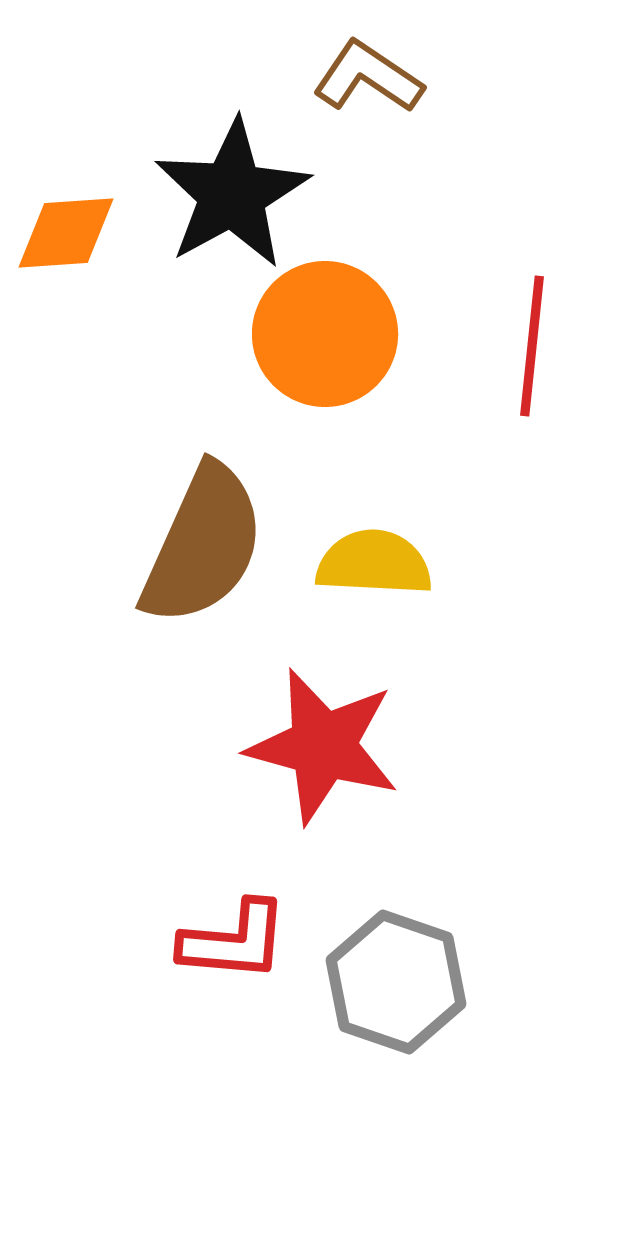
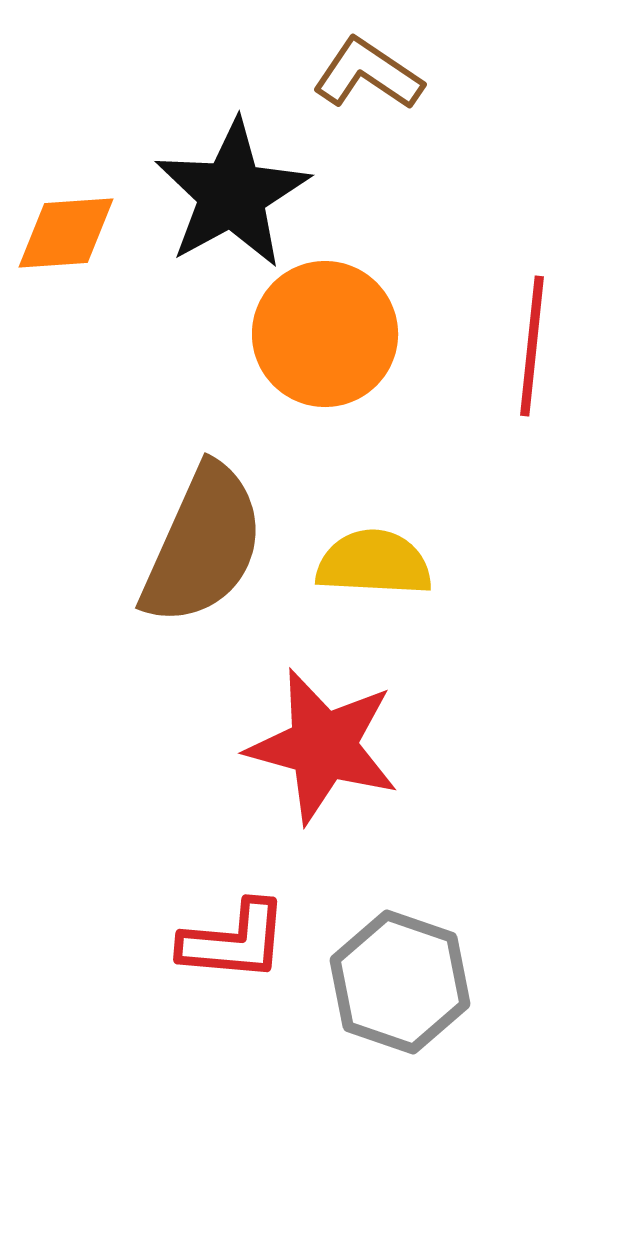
brown L-shape: moved 3 px up
gray hexagon: moved 4 px right
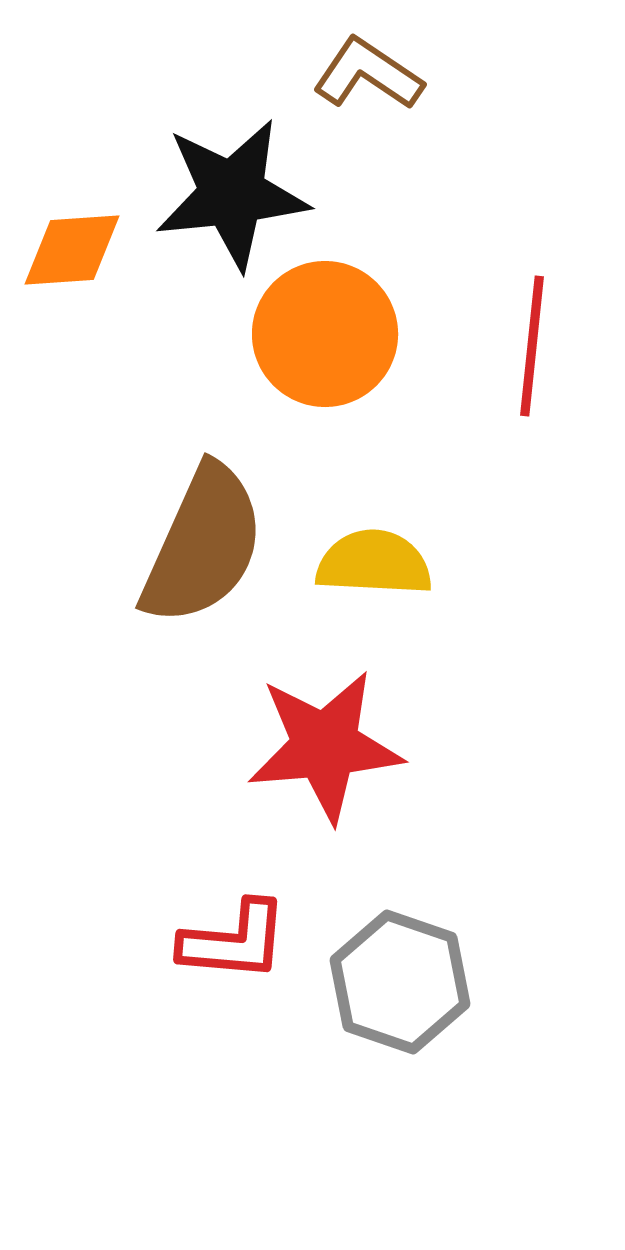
black star: rotated 23 degrees clockwise
orange diamond: moved 6 px right, 17 px down
red star: moved 2 px right; rotated 20 degrees counterclockwise
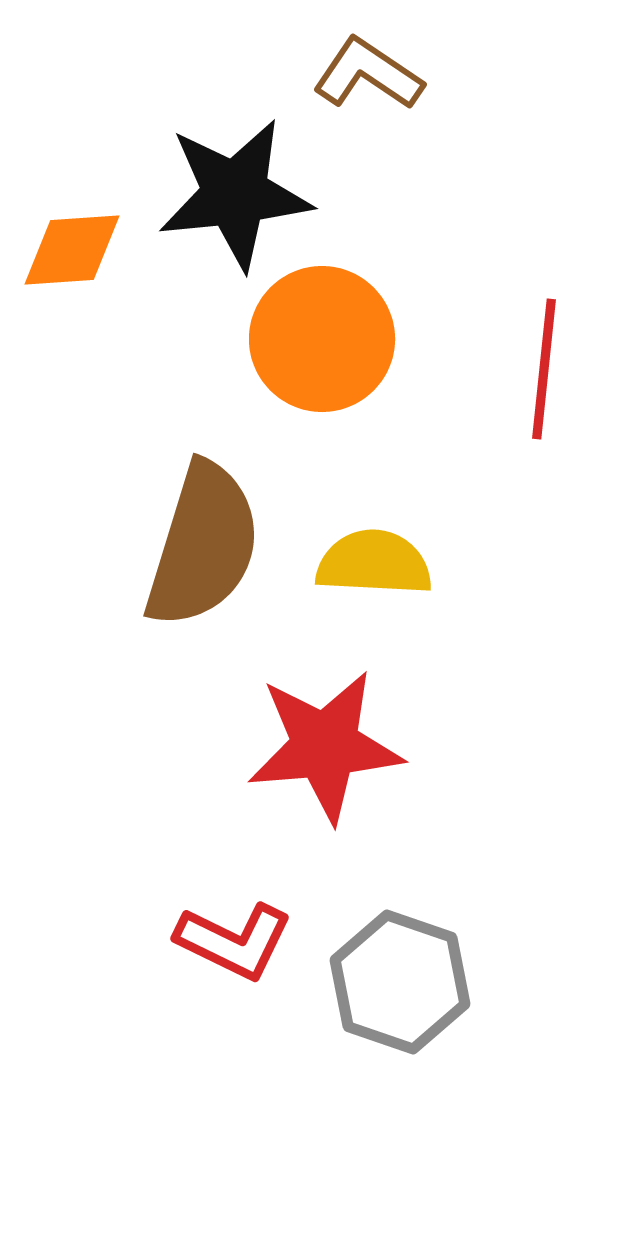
black star: moved 3 px right
orange circle: moved 3 px left, 5 px down
red line: moved 12 px right, 23 px down
brown semicircle: rotated 7 degrees counterclockwise
red L-shape: rotated 21 degrees clockwise
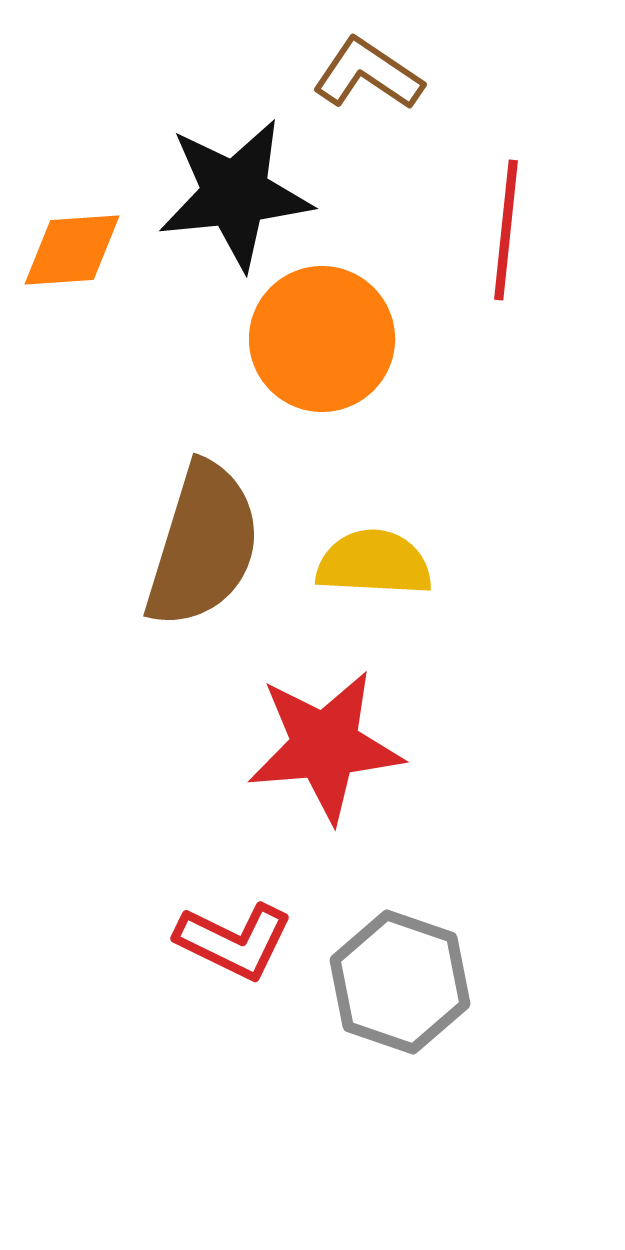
red line: moved 38 px left, 139 px up
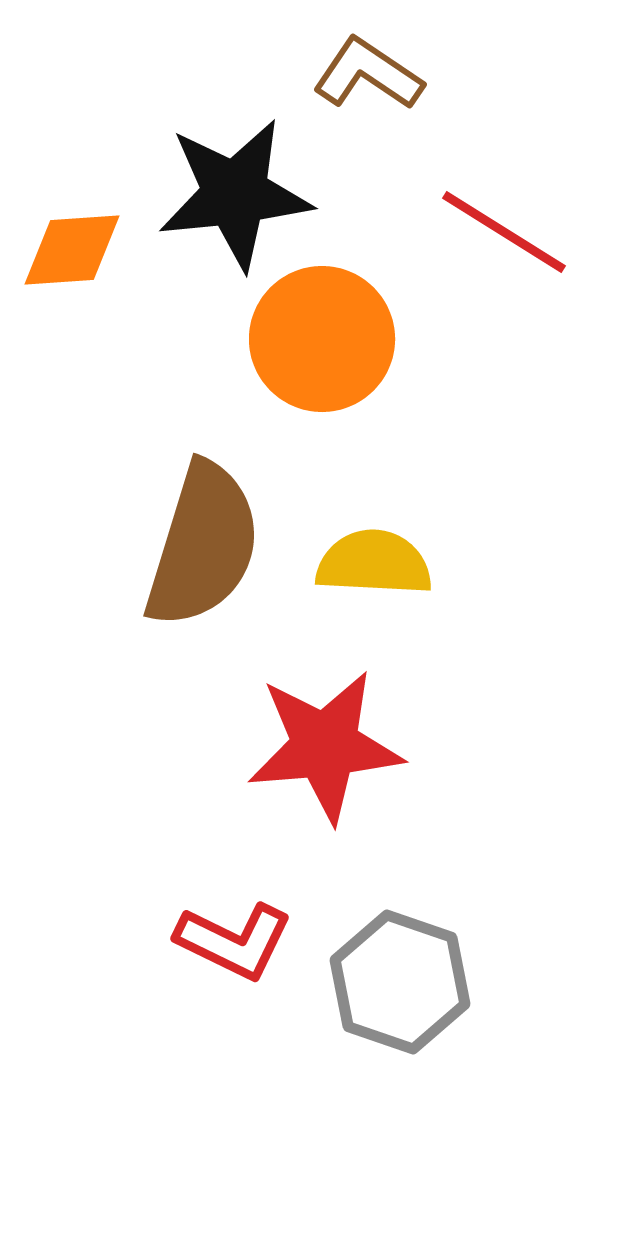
red line: moved 2 px left, 2 px down; rotated 64 degrees counterclockwise
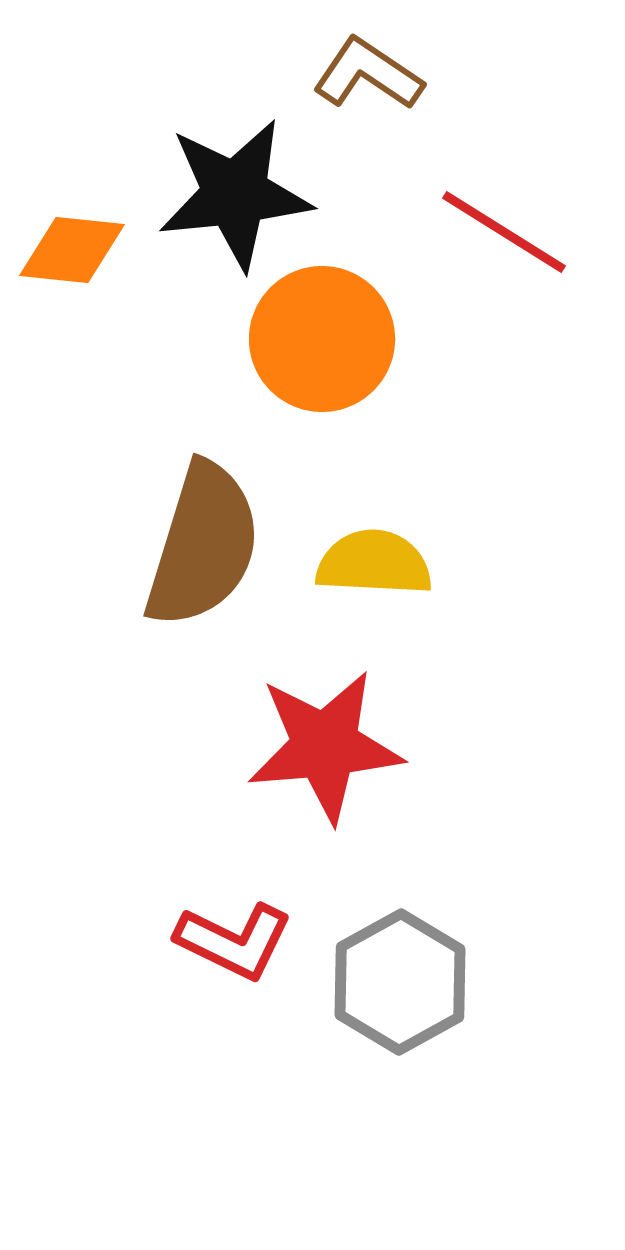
orange diamond: rotated 10 degrees clockwise
gray hexagon: rotated 12 degrees clockwise
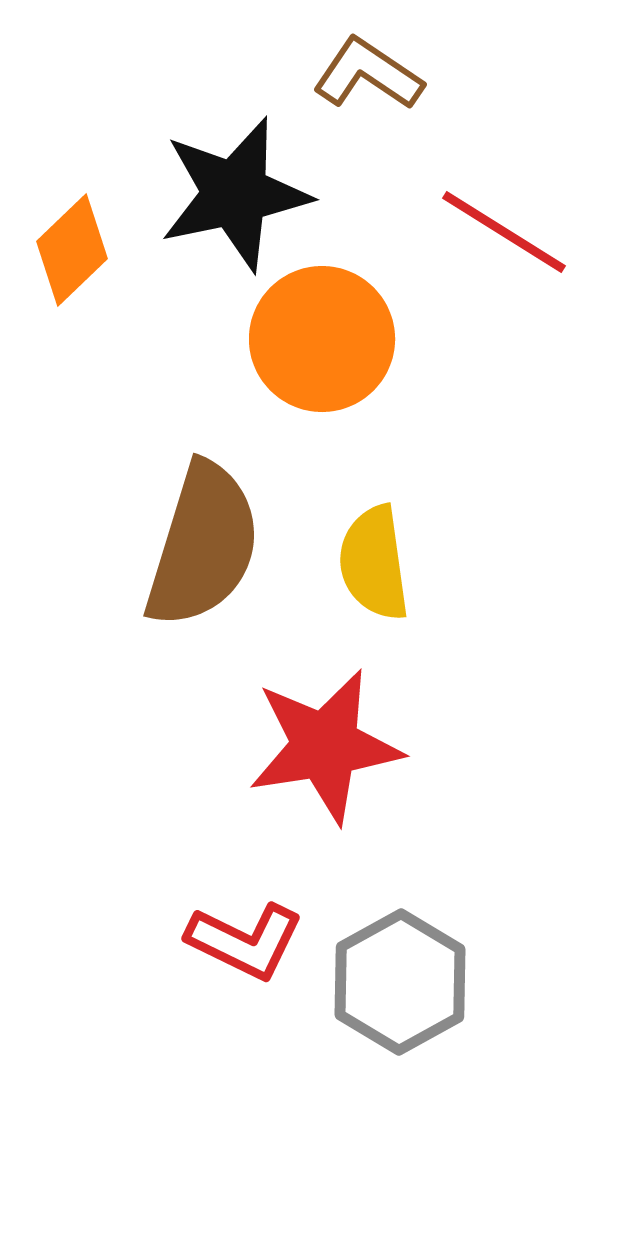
black star: rotated 6 degrees counterclockwise
orange diamond: rotated 50 degrees counterclockwise
yellow semicircle: rotated 101 degrees counterclockwise
red star: rotated 4 degrees counterclockwise
red L-shape: moved 11 px right
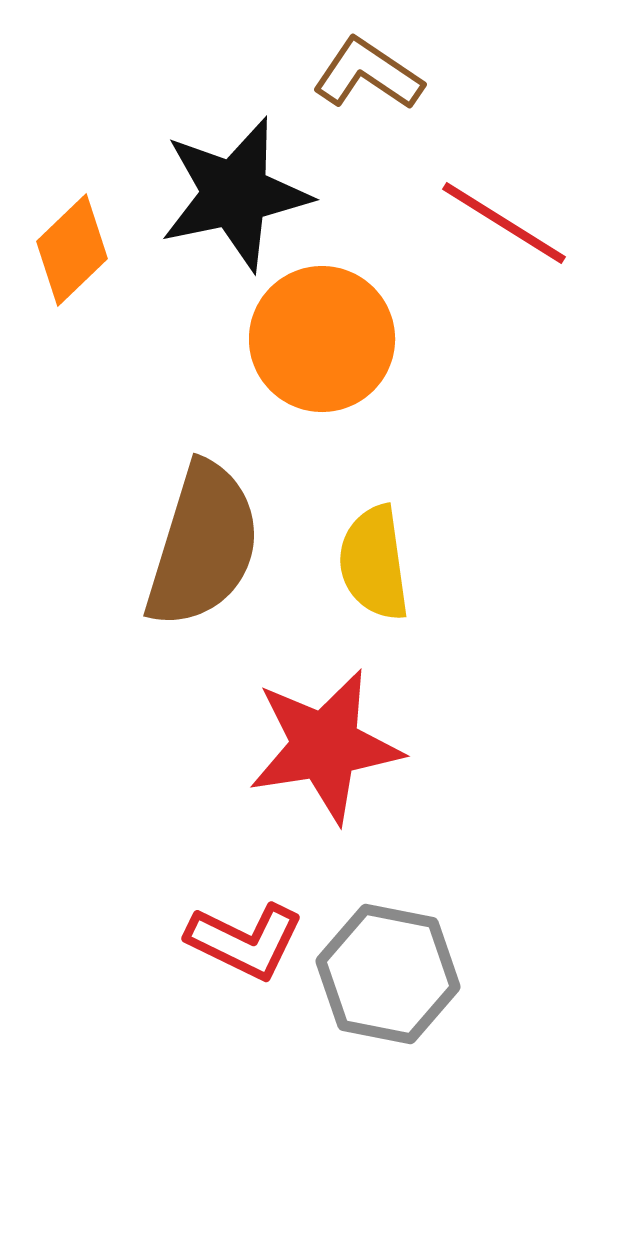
red line: moved 9 px up
gray hexagon: moved 12 px left, 8 px up; rotated 20 degrees counterclockwise
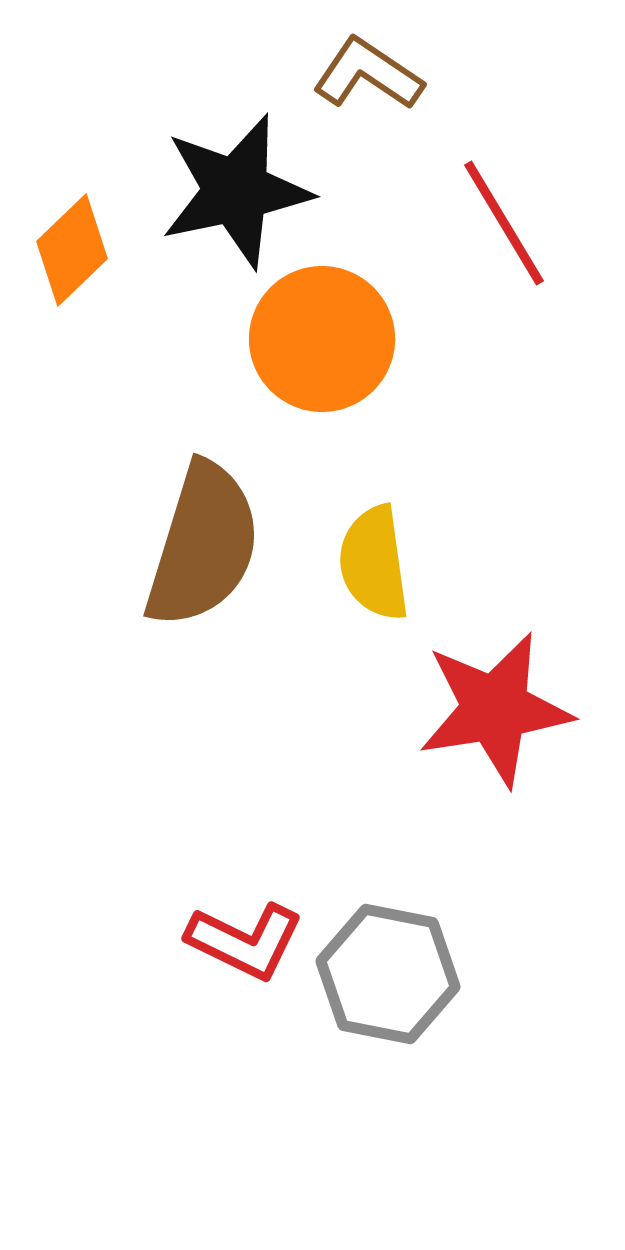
black star: moved 1 px right, 3 px up
red line: rotated 27 degrees clockwise
red star: moved 170 px right, 37 px up
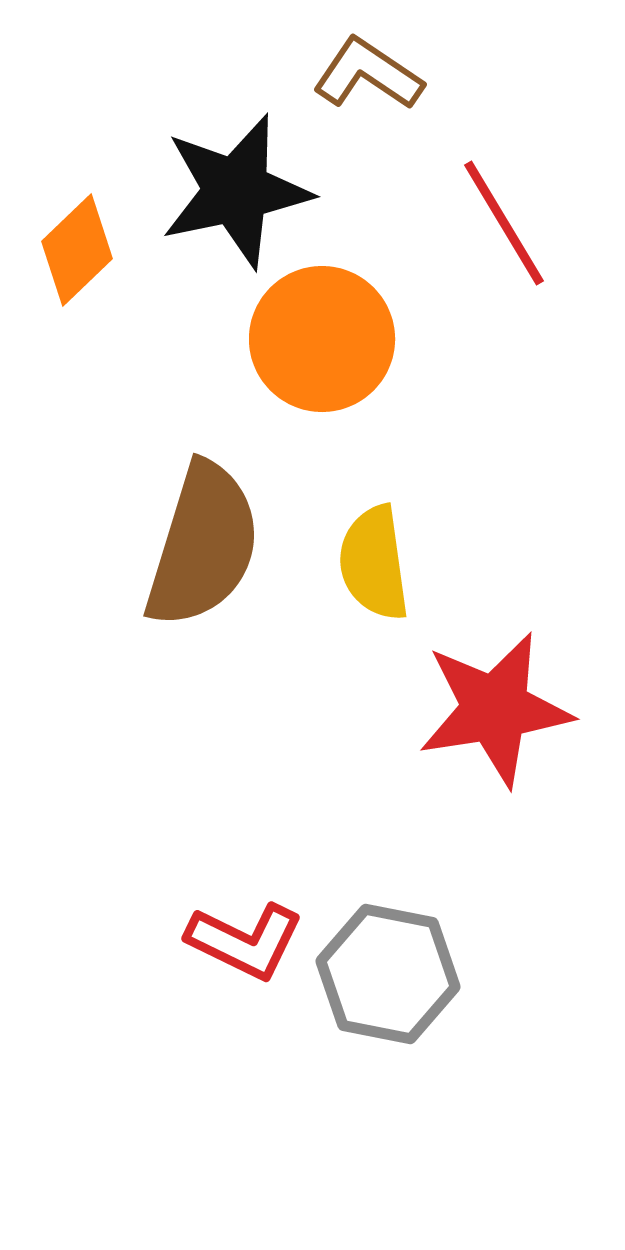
orange diamond: moved 5 px right
